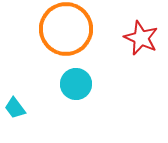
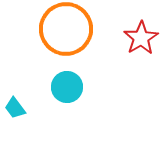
red star: rotated 16 degrees clockwise
cyan circle: moved 9 px left, 3 px down
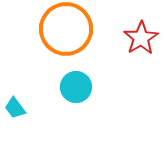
cyan circle: moved 9 px right
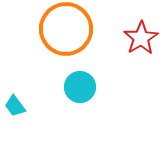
cyan circle: moved 4 px right
cyan trapezoid: moved 2 px up
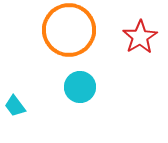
orange circle: moved 3 px right, 1 px down
red star: moved 1 px left, 1 px up
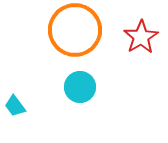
orange circle: moved 6 px right
red star: moved 1 px right
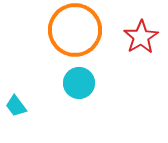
cyan circle: moved 1 px left, 4 px up
cyan trapezoid: moved 1 px right
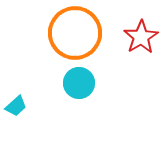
orange circle: moved 3 px down
cyan trapezoid: rotated 95 degrees counterclockwise
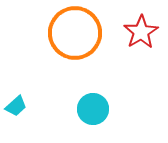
red star: moved 5 px up
cyan circle: moved 14 px right, 26 px down
